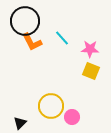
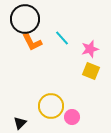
black circle: moved 2 px up
pink star: rotated 18 degrees counterclockwise
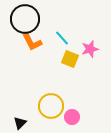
yellow square: moved 21 px left, 12 px up
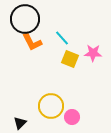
pink star: moved 3 px right, 4 px down; rotated 18 degrees clockwise
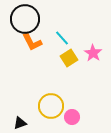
pink star: rotated 30 degrees clockwise
yellow square: moved 1 px left, 1 px up; rotated 36 degrees clockwise
black triangle: rotated 24 degrees clockwise
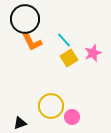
cyan line: moved 2 px right, 2 px down
pink star: rotated 18 degrees clockwise
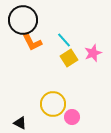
black circle: moved 2 px left, 1 px down
yellow circle: moved 2 px right, 2 px up
black triangle: rotated 48 degrees clockwise
